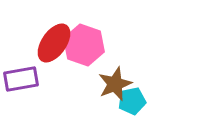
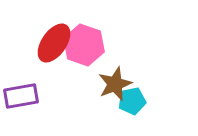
purple rectangle: moved 17 px down
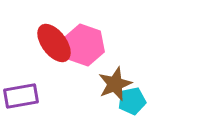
red ellipse: rotated 72 degrees counterclockwise
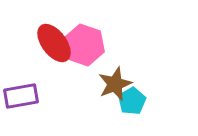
cyan pentagon: rotated 20 degrees counterclockwise
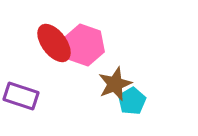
purple rectangle: rotated 28 degrees clockwise
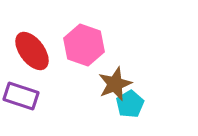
red ellipse: moved 22 px left, 8 px down
cyan pentagon: moved 2 px left, 3 px down
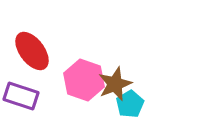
pink hexagon: moved 35 px down
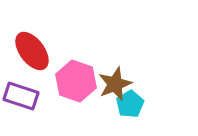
pink hexagon: moved 8 px left, 1 px down
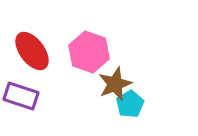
pink hexagon: moved 13 px right, 29 px up
